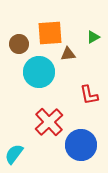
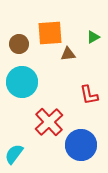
cyan circle: moved 17 px left, 10 px down
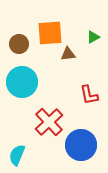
cyan semicircle: moved 3 px right, 1 px down; rotated 15 degrees counterclockwise
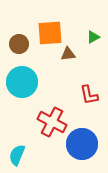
red cross: moved 3 px right; rotated 20 degrees counterclockwise
blue circle: moved 1 px right, 1 px up
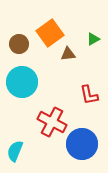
orange square: rotated 32 degrees counterclockwise
green triangle: moved 2 px down
cyan semicircle: moved 2 px left, 4 px up
